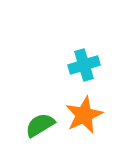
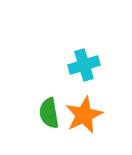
green semicircle: moved 9 px right, 12 px up; rotated 68 degrees counterclockwise
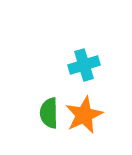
green semicircle: rotated 8 degrees clockwise
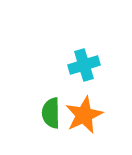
green semicircle: moved 2 px right
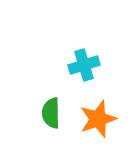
orange star: moved 14 px right, 4 px down; rotated 6 degrees clockwise
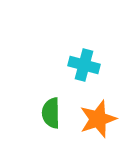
cyan cross: rotated 32 degrees clockwise
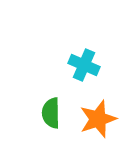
cyan cross: rotated 8 degrees clockwise
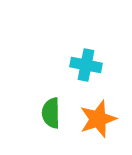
cyan cross: moved 2 px right; rotated 12 degrees counterclockwise
